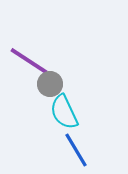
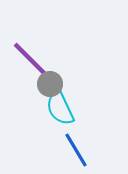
purple line: moved 1 px right, 2 px up; rotated 12 degrees clockwise
cyan semicircle: moved 4 px left, 4 px up
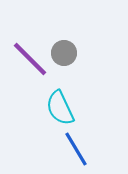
gray circle: moved 14 px right, 31 px up
blue line: moved 1 px up
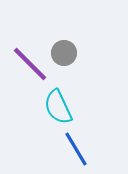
purple line: moved 5 px down
cyan semicircle: moved 2 px left, 1 px up
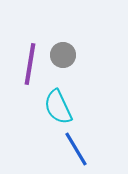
gray circle: moved 1 px left, 2 px down
purple line: rotated 54 degrees clockwise
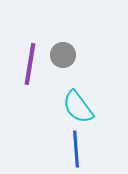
cyan semicircle: moved 20 px right; rotated 12 degrees counterclockwise
blue line: rotated 27 degrees clockwise
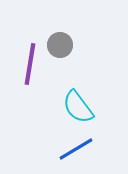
gray circle: moved 3 px left, 10 px up
blue line: rotated 63 degrees clockwise
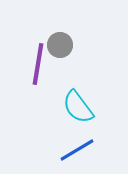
purple line: moved 8 px right
blue line: moved 1 px right, 1 px down
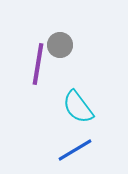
blue line: moved 2 px left
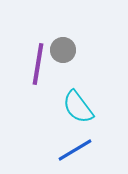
gray circle: moved 3 px right, 5 px down
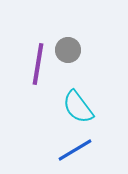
gray circle: moved 5 px right
